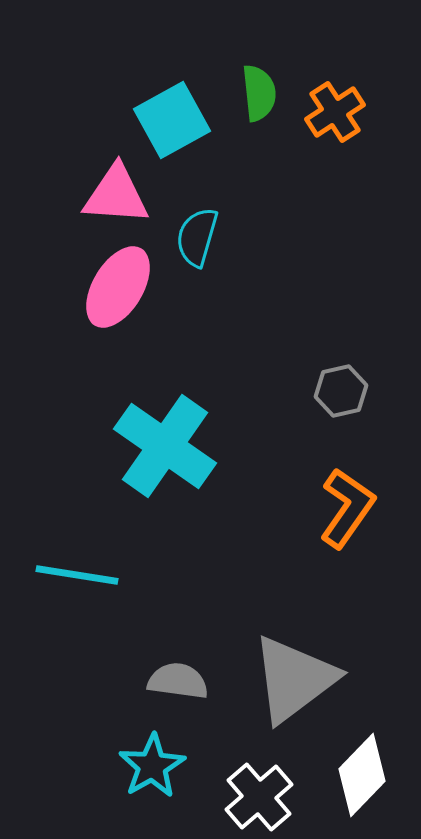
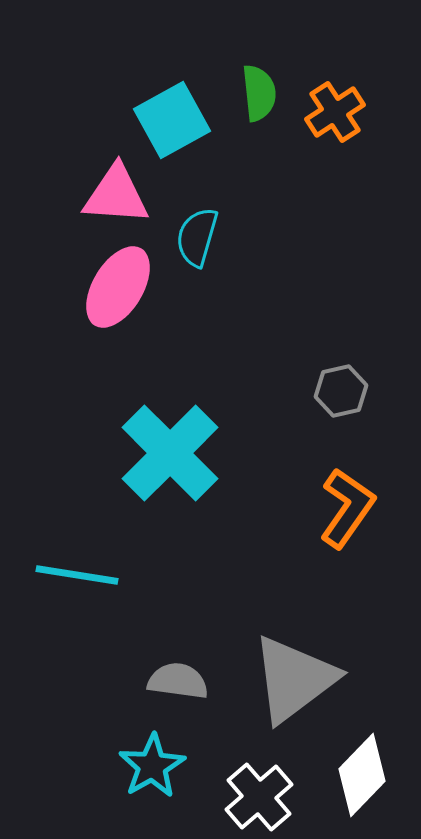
cyan cross: moved 5 px right, 7 px down; rotated 10 degrees clockwise
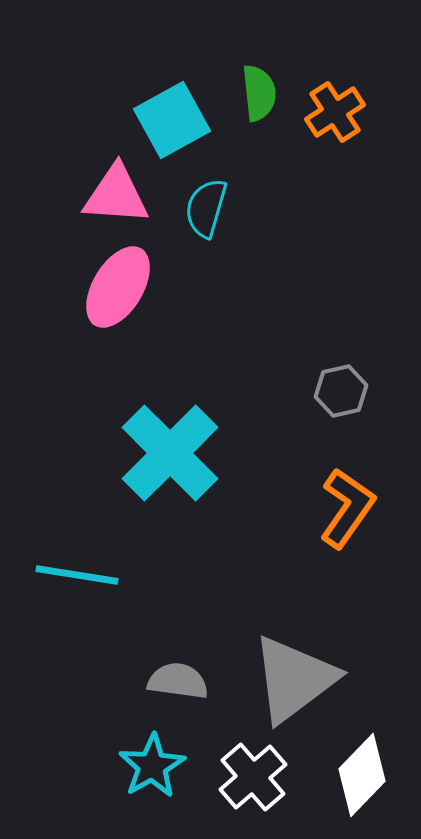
cyan semicircle: moved 9 px right, 29 px up
white cross: moved 6 px left, 20 px up
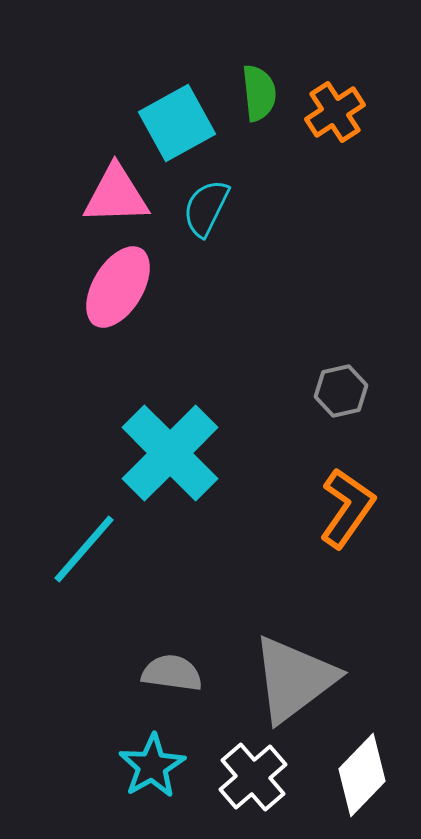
cyan square: moved 5 px right, 3 px down
pink triangle: rotated 6 degrees counterclockwise
cyan semicircle: rotated 10 degrees clockwise
cyan line: moved 7 px right, 26 px up; rotated 58 degrees counterclockwise
gray semicircle: moved 6 px left, 8 px up
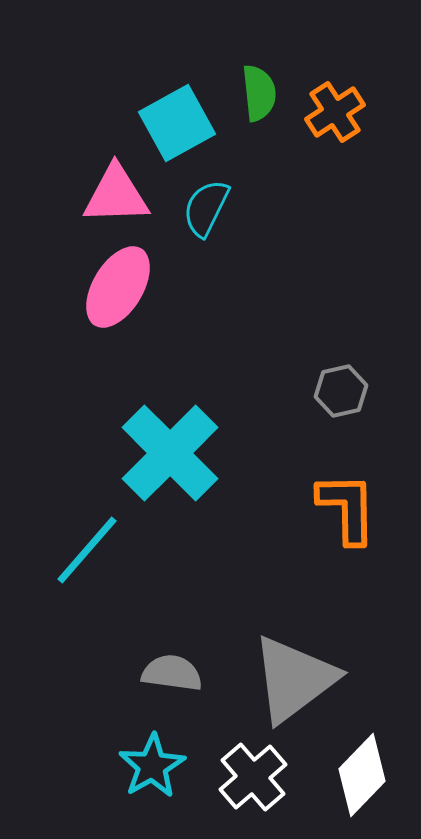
orange L-shape: rotated 36 degrees counterclockwise
cyan line: moved 3 px right, 1 px down
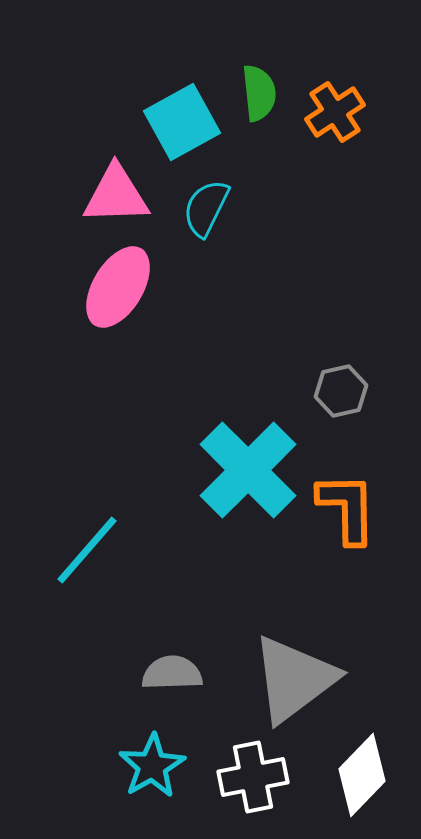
cyan square: moved 5 px right, 1 px up
cyan cross: moved 78 px right, 17 px down
gray semicircle: rotated 10 degrees counterclockwise
white cross: rotated 30 degrees clockwise
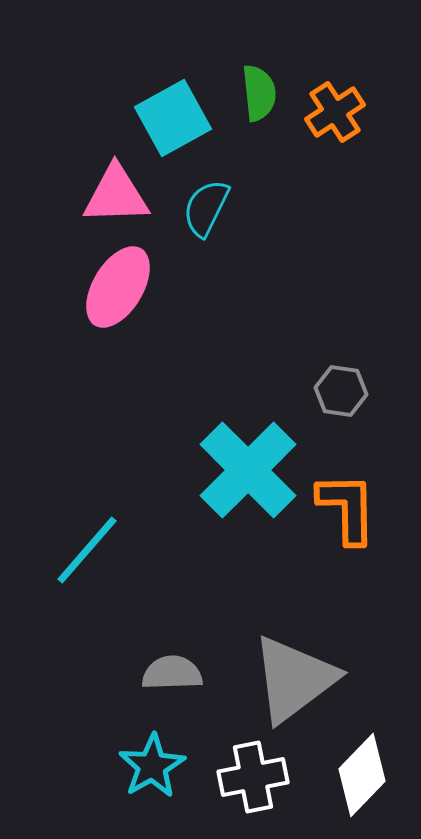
cyan square: moved 9 px left, 4 px up
gray hexagon: rotated 21 degrees clockwise
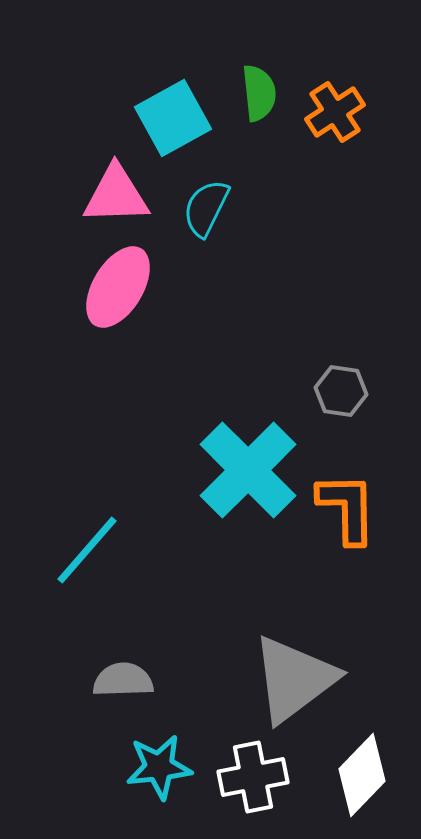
gray semicircle: moved 49 px left, 7 px down
cyan star: moved 7 px right, 1 px down; rotated 24 degrees clockwise
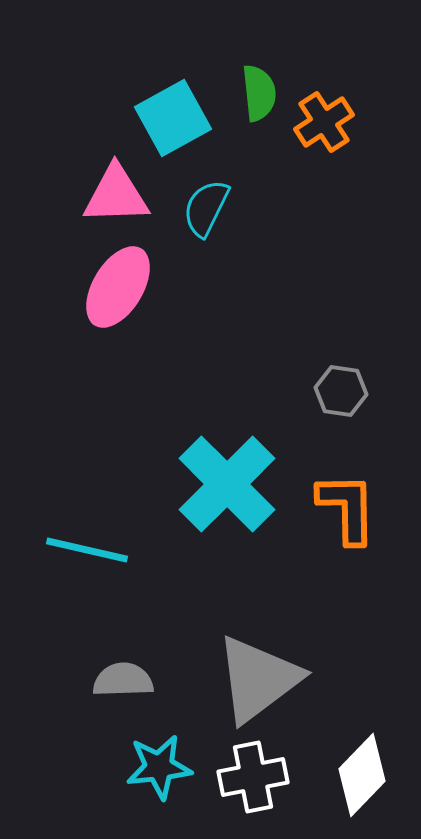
orange cross: moved 11 px left, 10 px down
cyan cross: moved 21 px left, 14 px down
cyan line: rotated 62 degrees clockwise
gray triangle: moved 36 px left
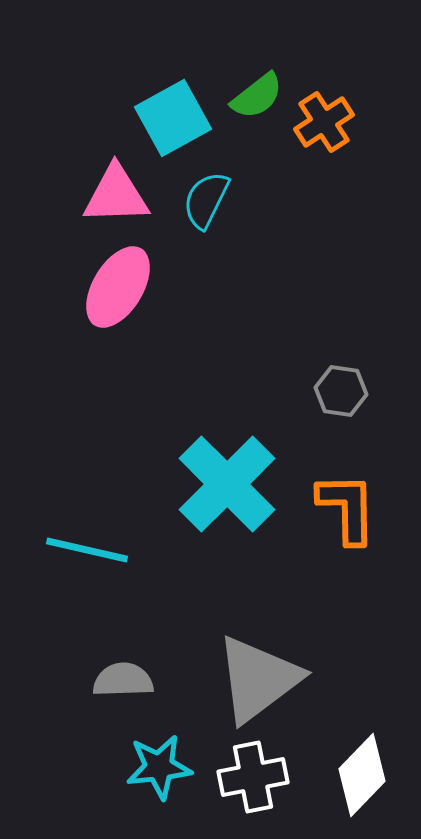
green semicircle: moved 2 px left, 3 px down; rotated 58 degrees clockwise
cyan semicircle: moved 8 px up
